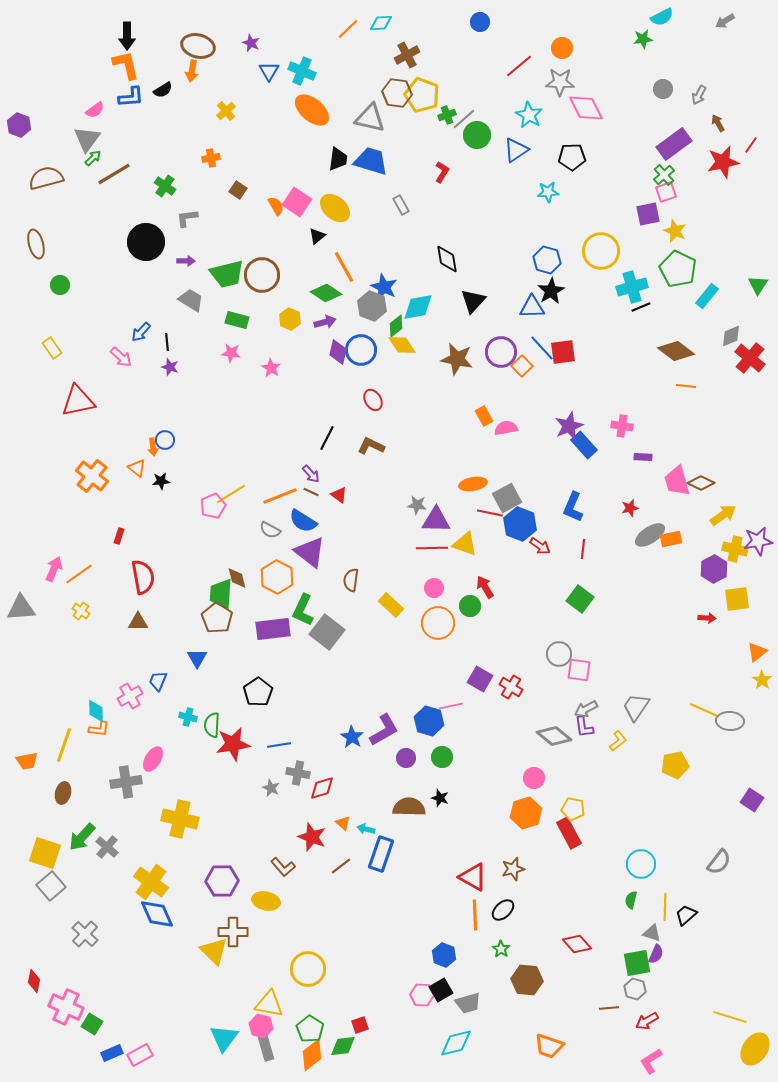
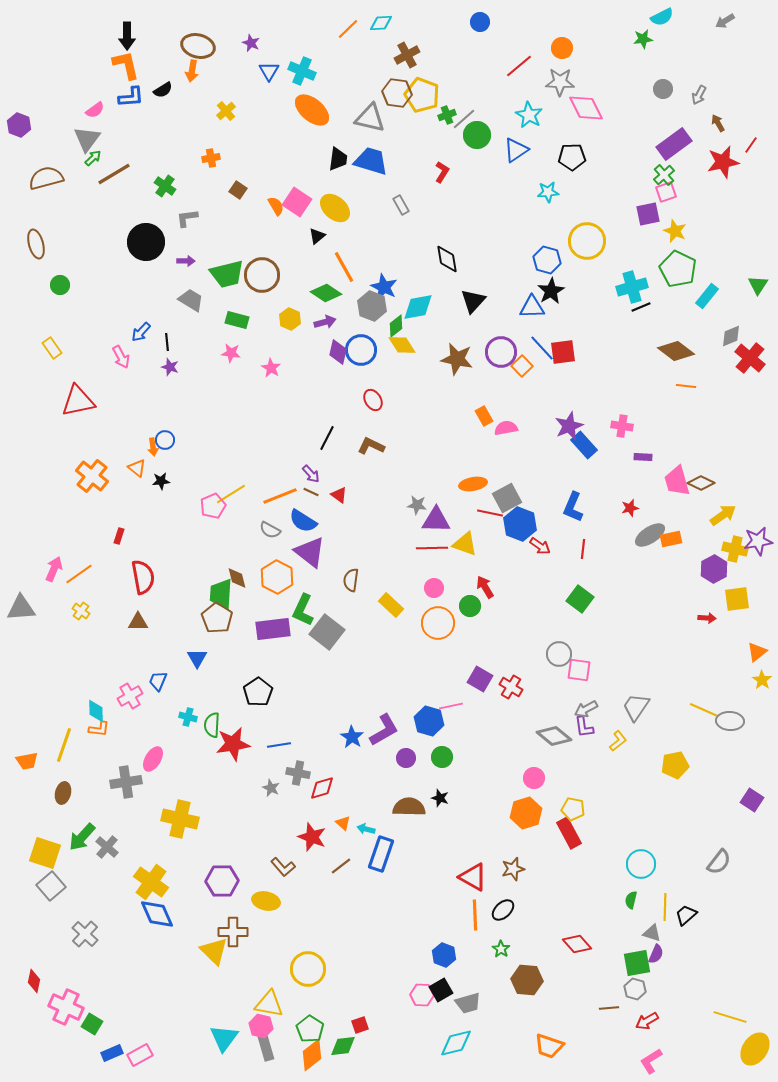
yellow circle at (601, 251): moved 14 px left, 10 px up
pink arrow at (121, 357): rotated 20 degrees clockwise
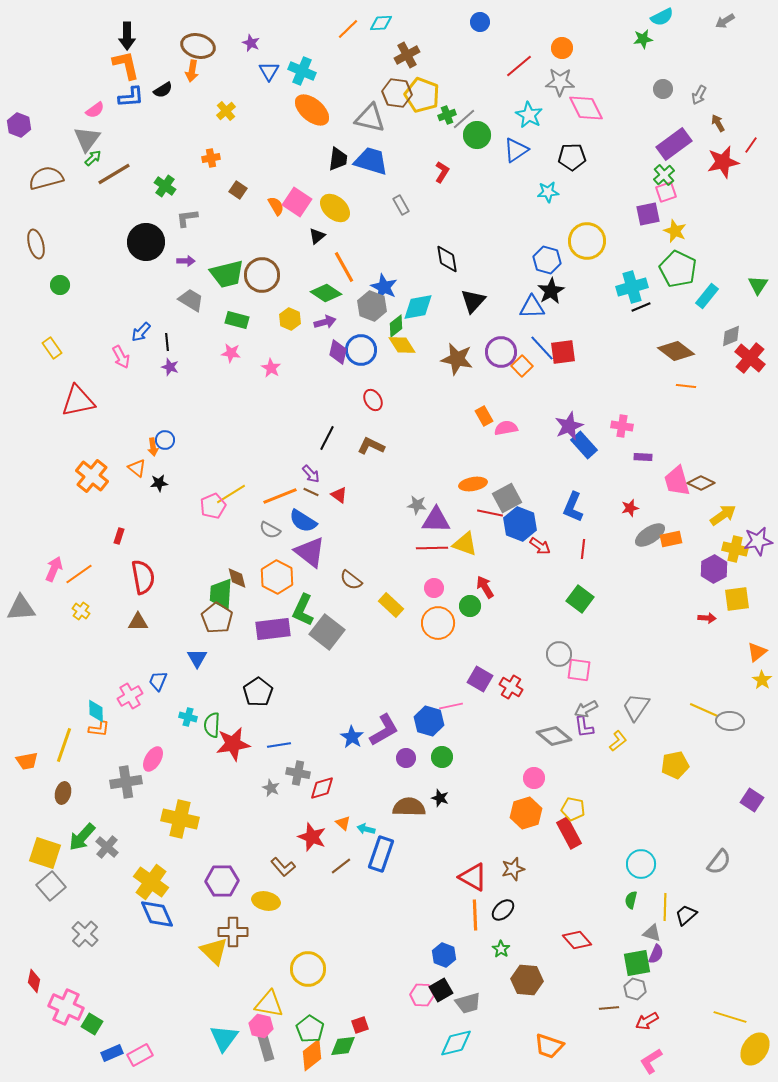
black star at (161, 481): moved 2 px left, 2 px down
brown semicircle at (351, 580): rotated 60 degrees counterclockwise
red diamond at (577, 944): moved 4 px up
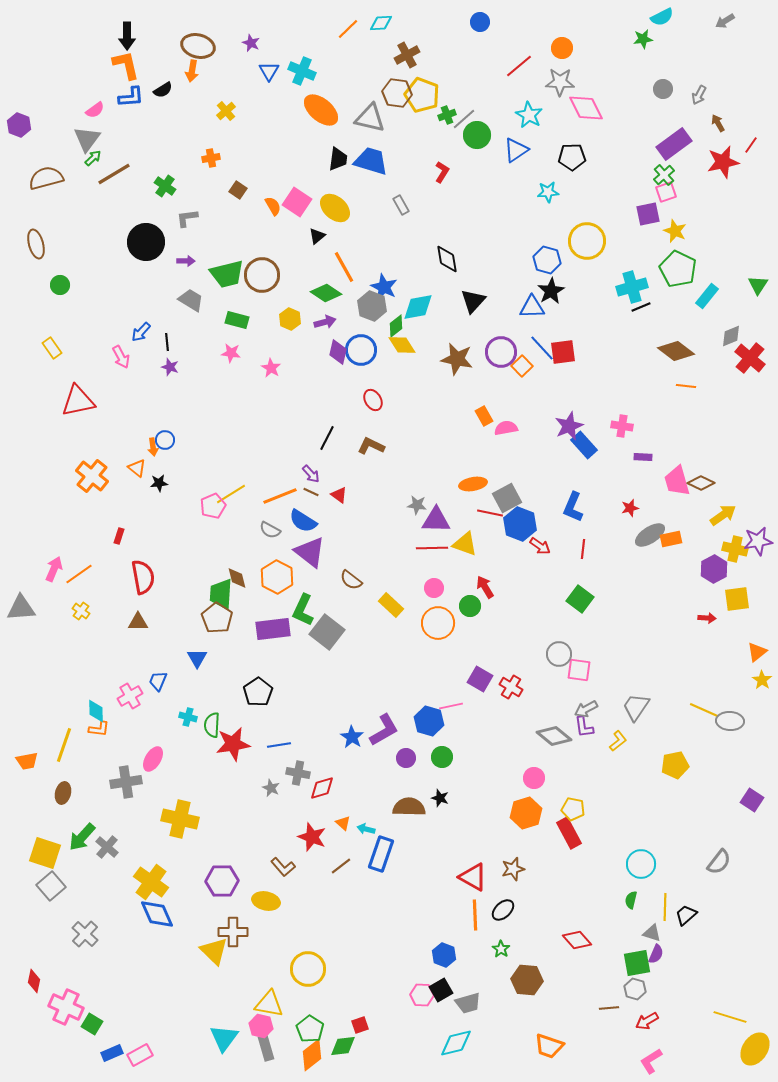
orange ellipse at (312, 110): moved 9 px right
orange semicircle at (276, 206): moved 3 px left
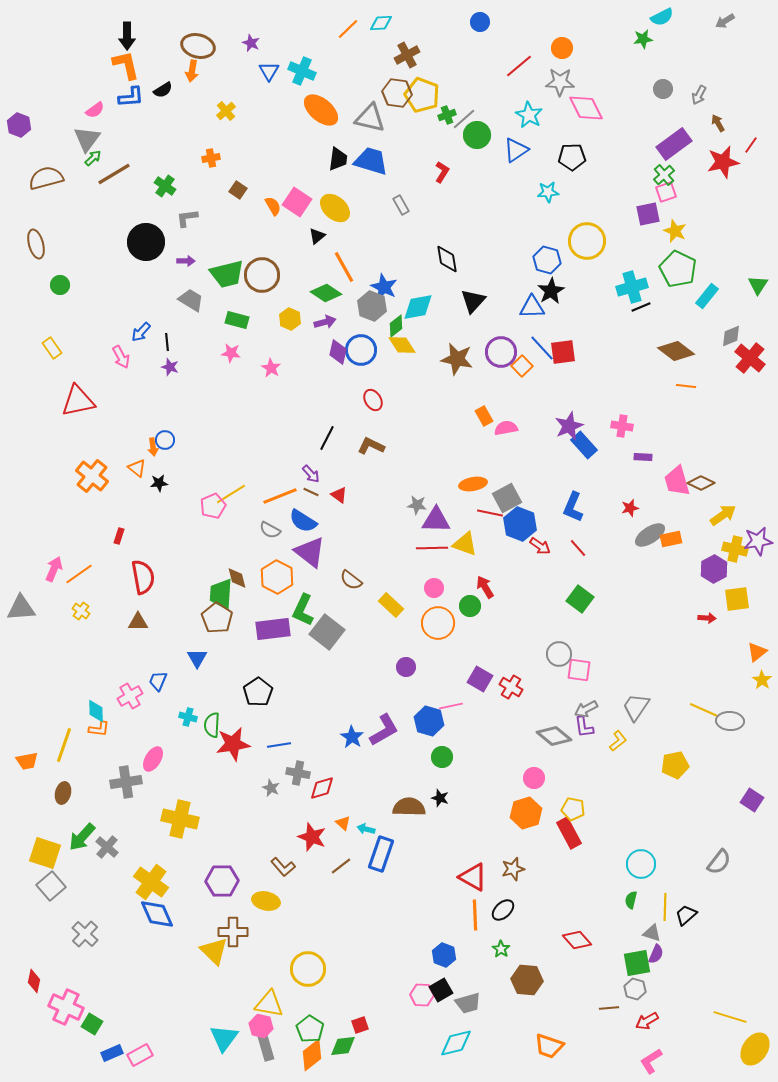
red line at (583, 549): moved 5 px left, 1 px up; rotated 48 degrees counterclockwise
purple circle at (406, 758): moved 91 px up
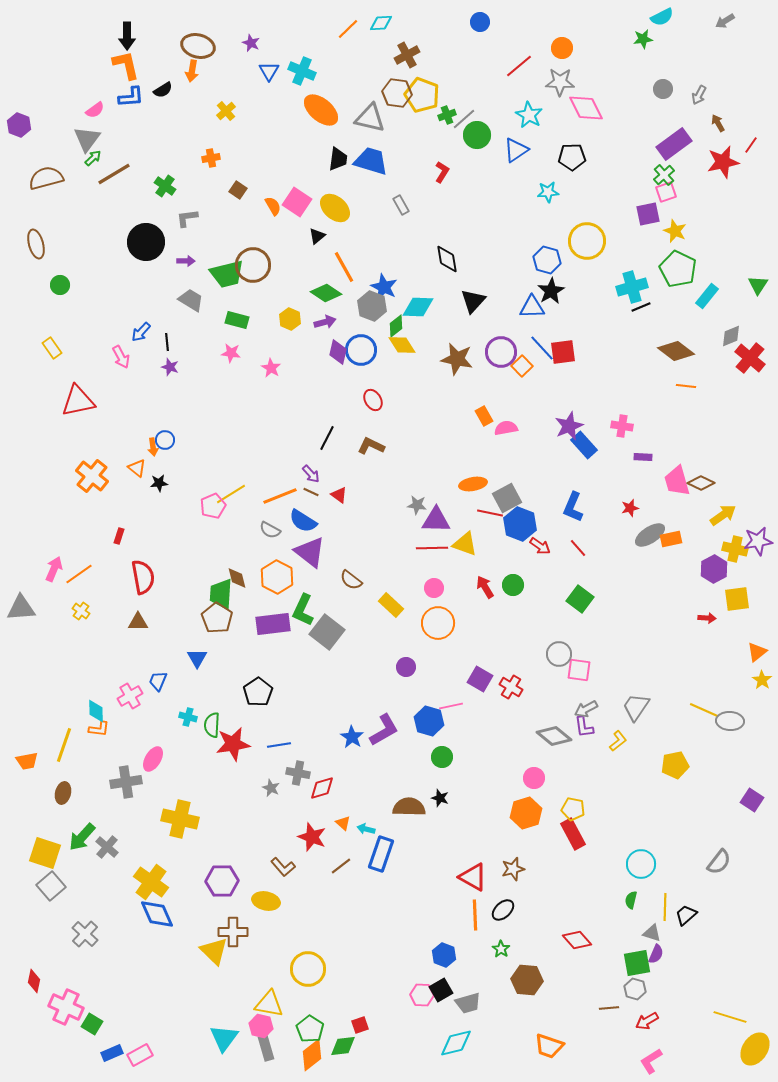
brown circle at (262, 275): moved 9 px left, 10 px up
cyan diamond at (418, 307): rotated 12 degrees clockwise
green circle at (470, 606): moved 43 px right, 21 px up
purple rectangle at (273, 629): moved 5 px up
red rectangle at (569, 833): moved 4 px right, 1 px down
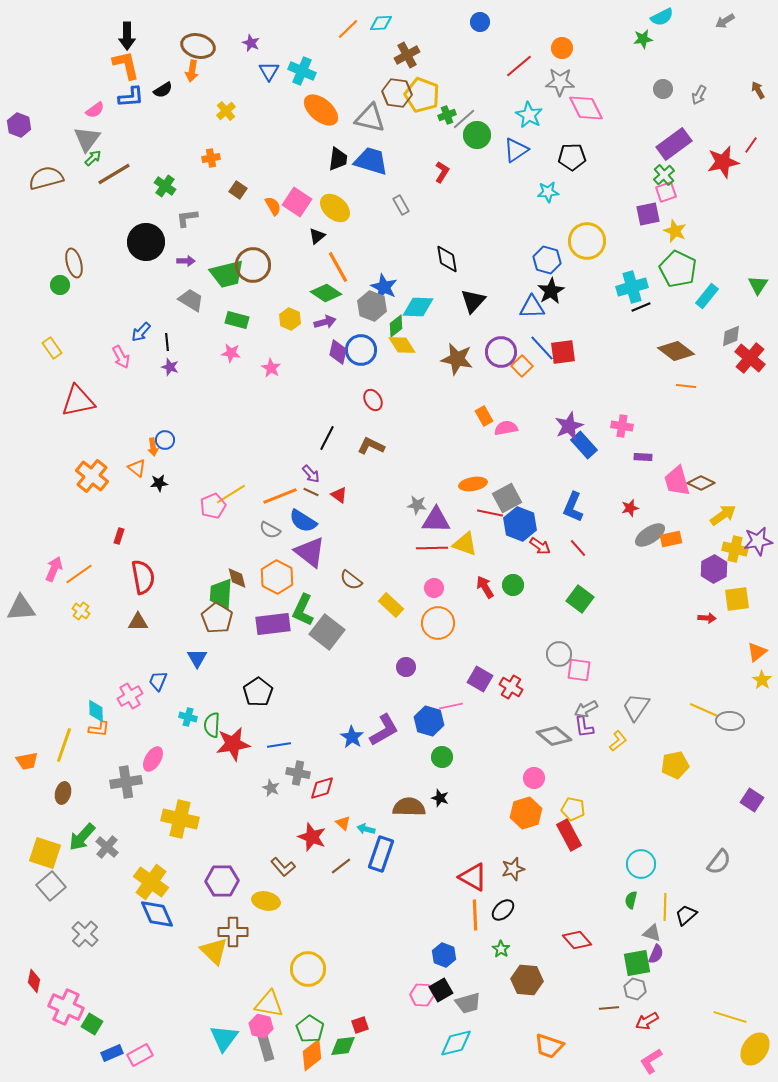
brown arrow at (718, 123): moved 40 px right, 33 px up
brown ellipse at (36, 244): moved 38 px right, 19 px down
orange line at (344, 267): moved 6 px left
red rectangle at (573, 834): moved 4 px left, 1 px down
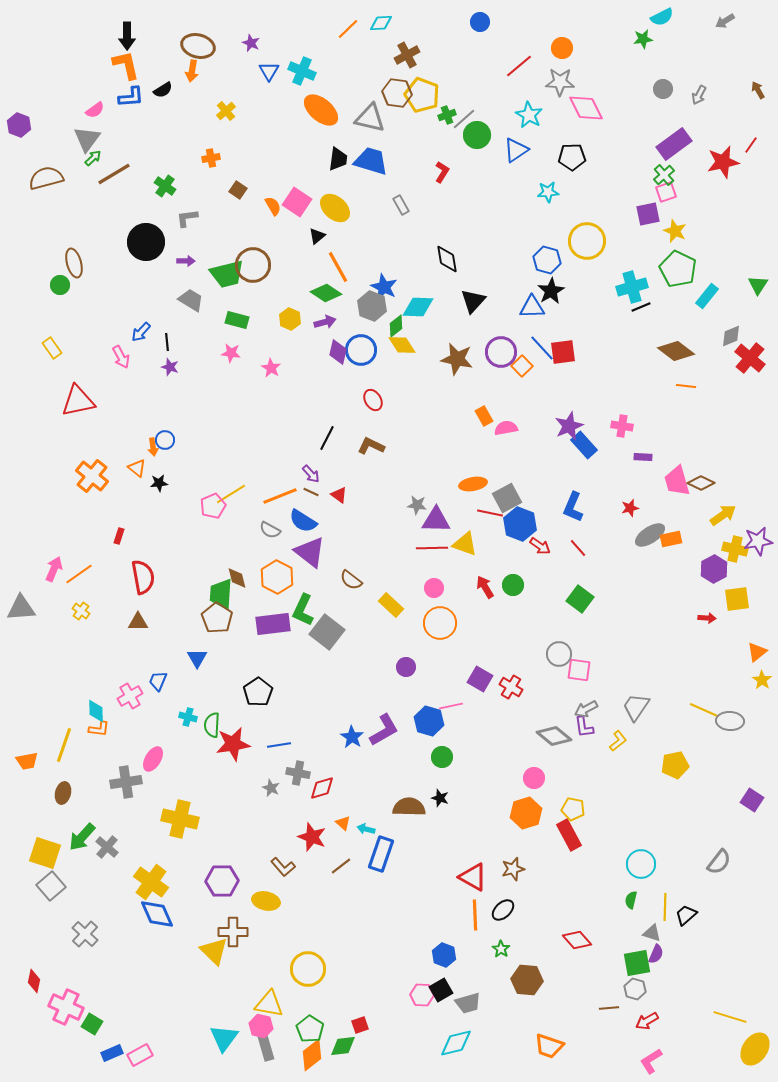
orange circle at (438, 623): moved 2 px right
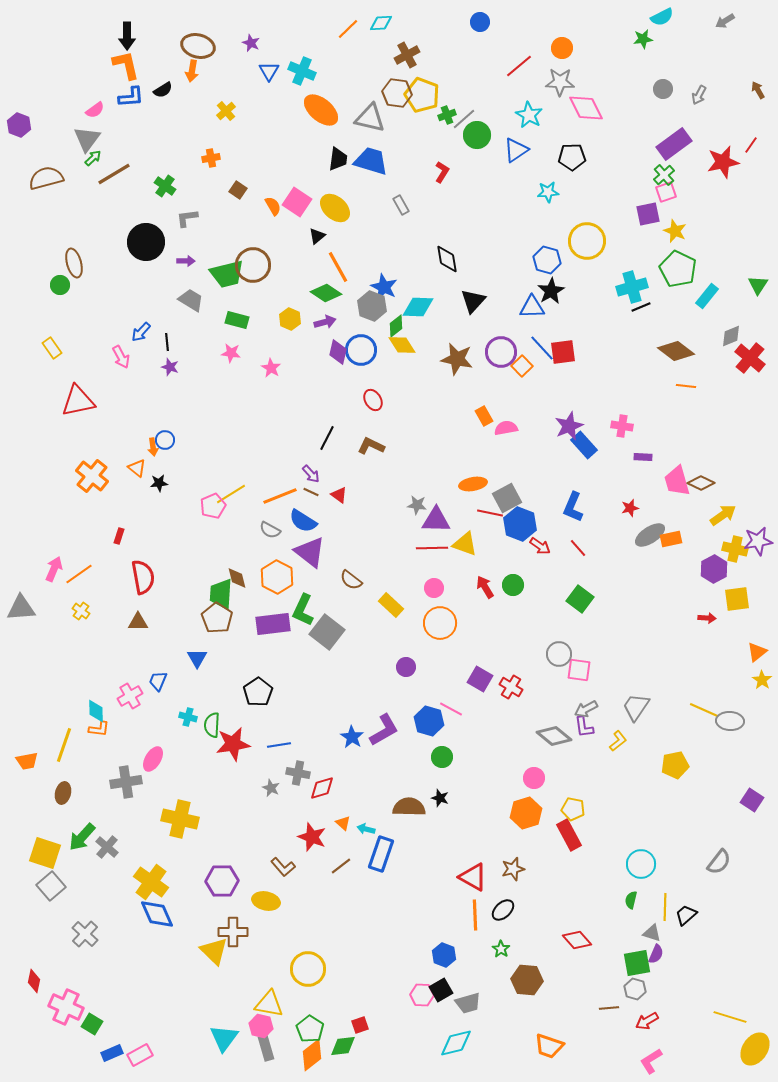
pink line at (451, 706): moved 3 px down; rotated 40 degrees clockwise
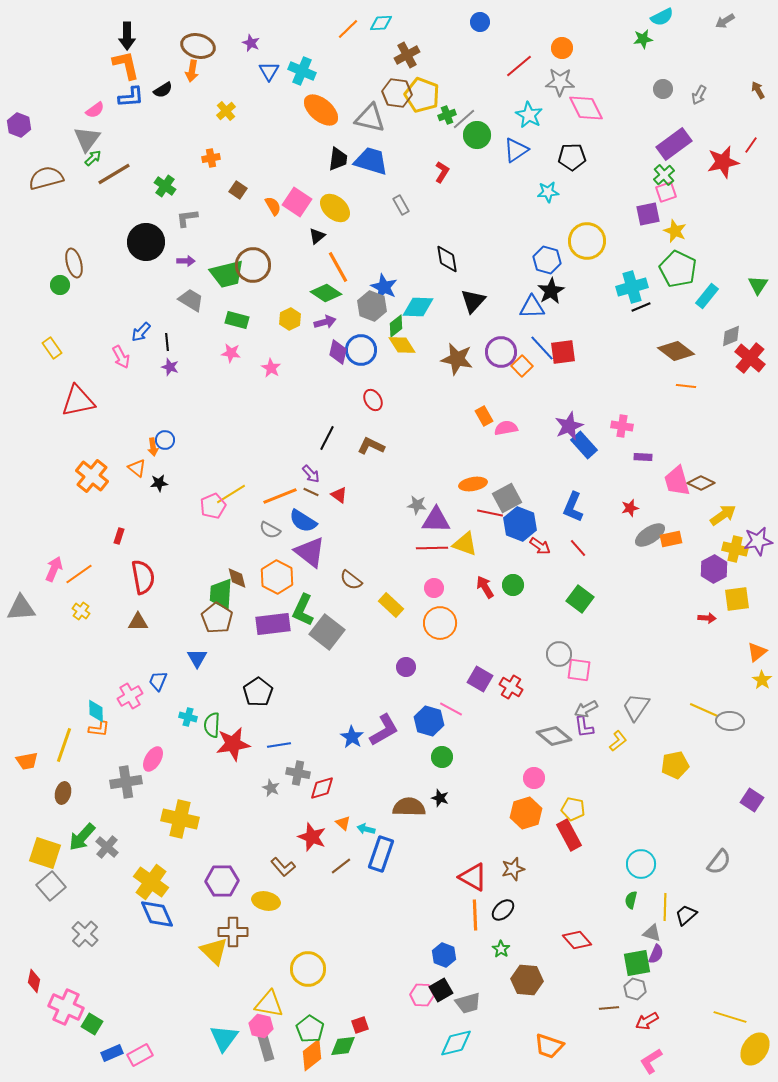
yellow hexagon at (290, 319): rotated 10 degrees clockwise
